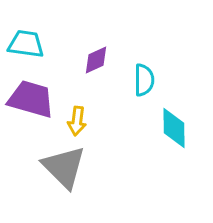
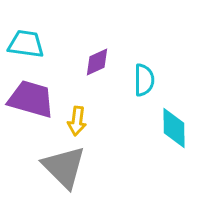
purple diamond: moved 1 px right, 2 px down
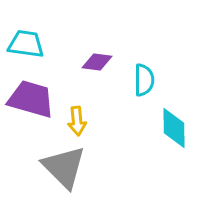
purple diamond: rotated 32 degrees clockwise
yellow arrow: rotated 12 degrees counterclockwise
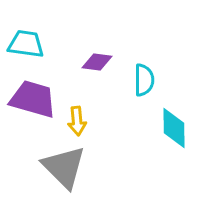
purple trapezoid: moved 2 px right
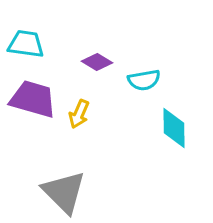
purple diamond: rotated 24 degrees clockwise
cyan semicircle: rotated 80 degrees clockwise
yellow arrow: moved 2 px right, 7 px up; rotated 28 degrees clockwise
gray triangle: moved 25 px down
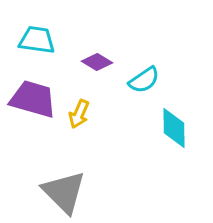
cyan trapezoid: moved 11 px right, 4 px up
cyan semicircle: rotated 24 degrees counterclockwise
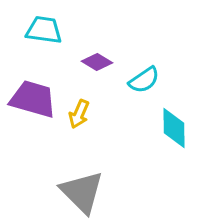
cyan trapezoid: moved 7 px right, 10 px up
gray triangle: moved 18 px right
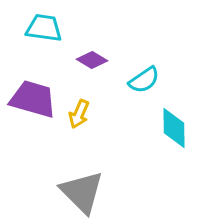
cyan trapezoid: moved 2 px up
purple diamond: moved 5 px left, 2 px up
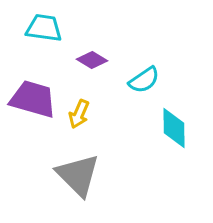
gray triangle: moved 4 px left, 17 px up
